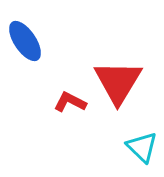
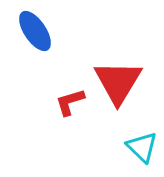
blue ellipse: moved 10 px right, 10 px up
red L-shape: rotated 44 degrees counterclockwise
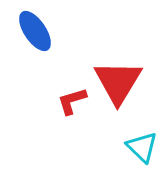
red L-shape: moved 2 px right, 1 px up
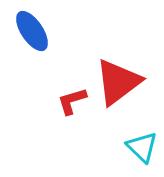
blue ellipse: moved 3 px left
red triangle: rotated 22 degrees clockwise
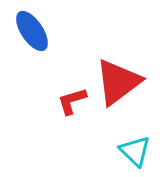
cyan triangle: moved 7 px left, 4 px down
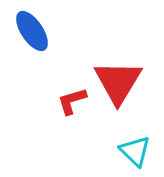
red triangle: rotated 22 degrees counterclockwise
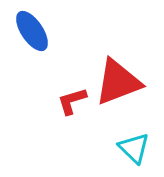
red triangle: rotated 38 degrees clockwise
cyan triangle: moved 1 px left, 3 px up
